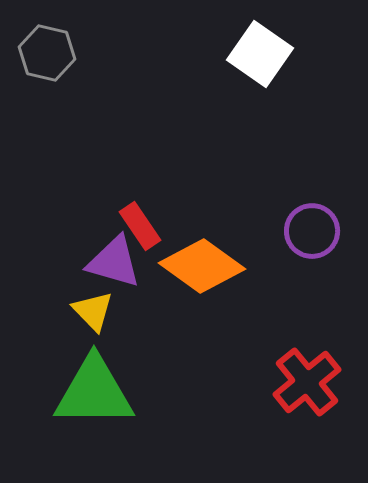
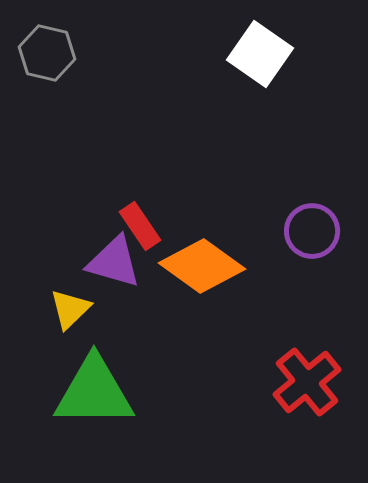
yellow triangle: moved 23 px left, 2 px up; rotated 30 degrees clockwise
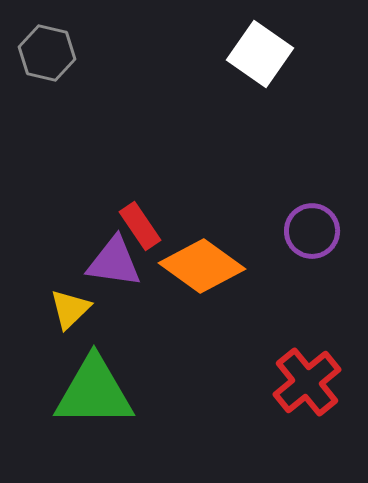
purple triangle: rotated 8 degrees counterclockwise
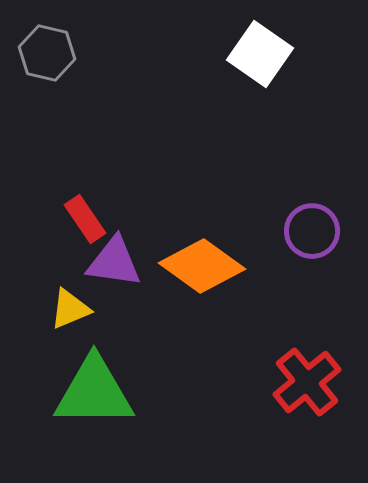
red rectangle: moved 55 px left, 7 px up
yellow triangle: rotated 21 degrees clockwise
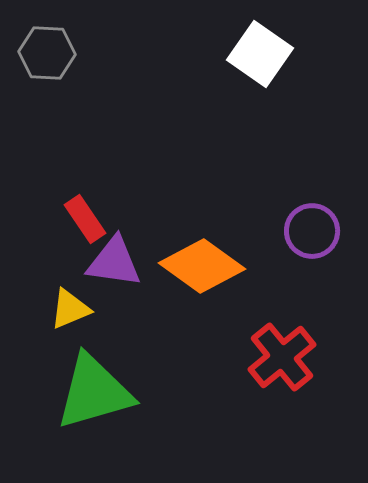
gray hexagon: rotated 10 degrees counterclockwise
red cross: moved 25 px left, 25 px up
green triangle: rotated 16 degrees counterclockwise
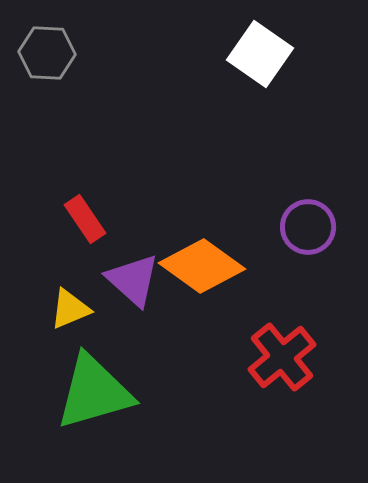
purple circle: moved 4 px left, 4 px up
purple triangle: moved 19 px right, 18 px down; rotated 34 degrees clockwise
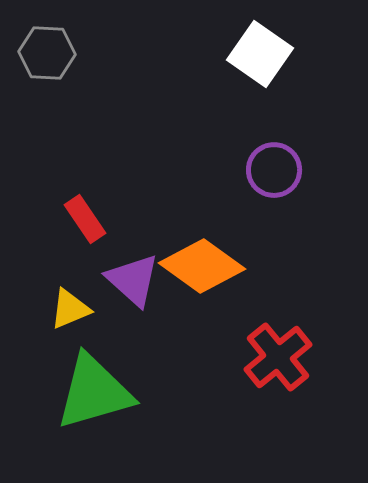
purple circle: moved 34 px left, 57 px up
red cross: moved 4 px left
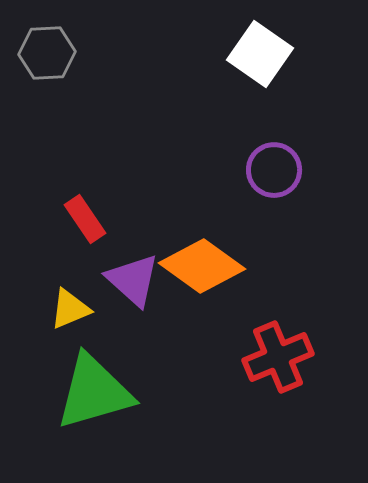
gray hexagon: rotated 6 degrees counterclockwise
red cross: rotated 16 degrees clockwise
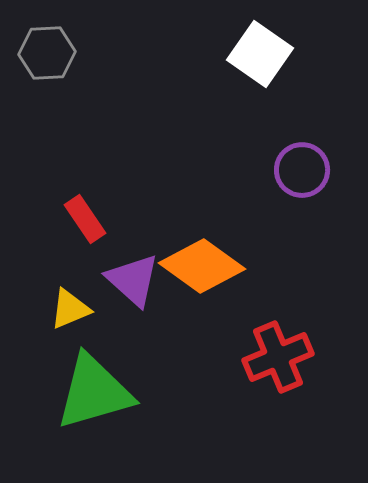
purple circle: moved 28 px right
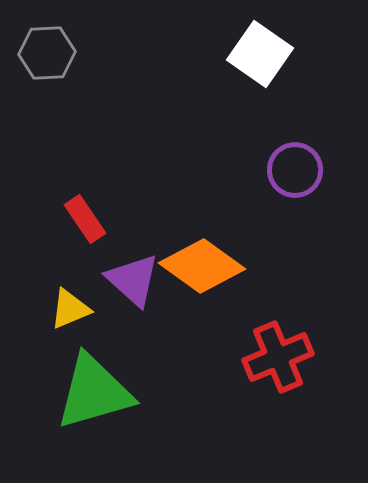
purple circle: moved 7 px left
